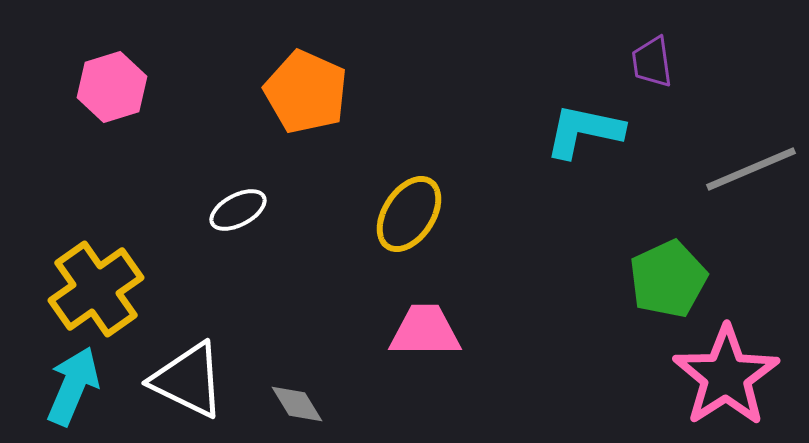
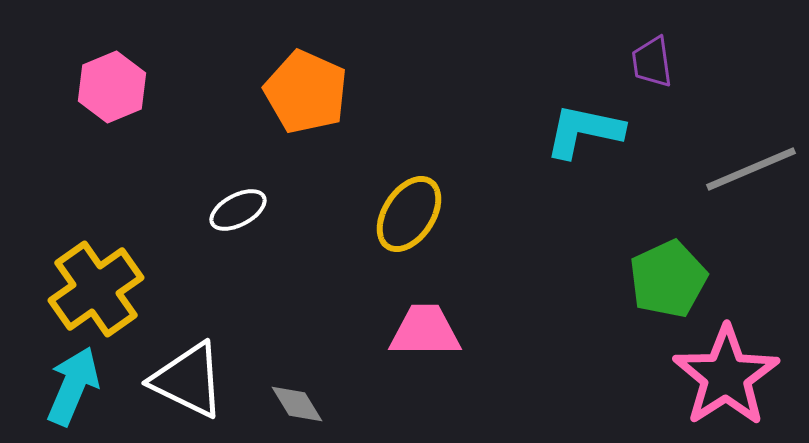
pink hexagon: rotated 6 degrees counterclockwise
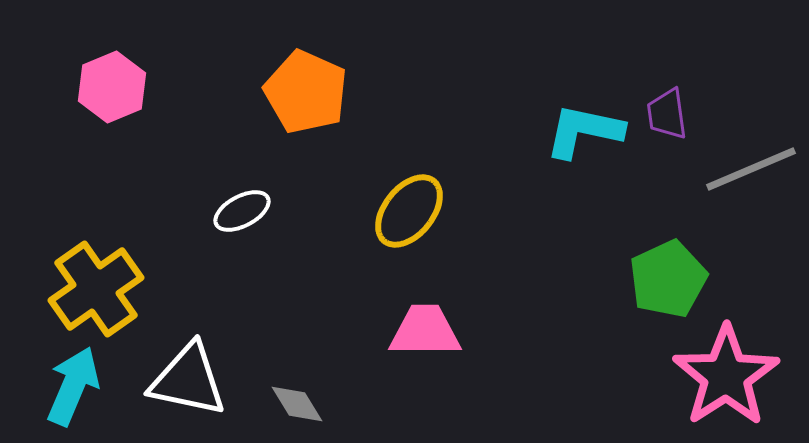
purple trapezoid: moved 15 px right, 52 px down
white ellipse: moved 4 px right, 1 px down
yellow ellipse: moved 3 px up; rotated 6 degrees clockwise
white triangle: rotated 14 degrees counterclockwise
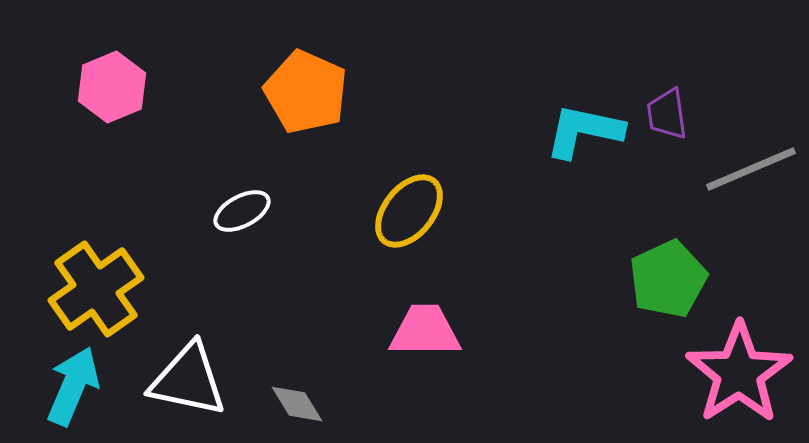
pink star: moved 13 px right, 3 px up
